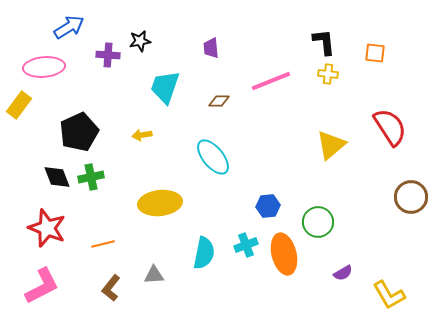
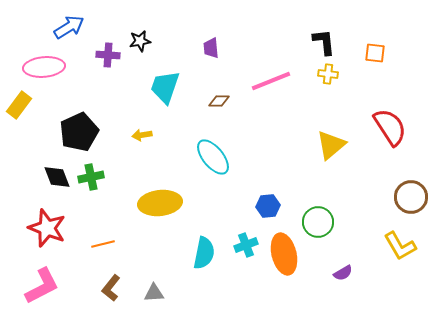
gray triangle: moved 18 px down
yellow L-shape: moved 11 px right, 49 px up
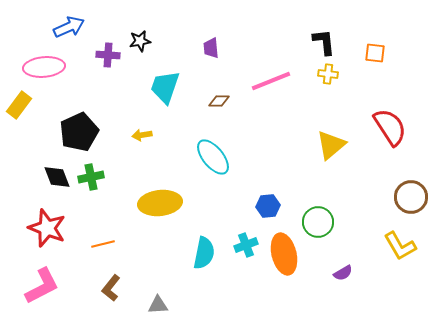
blue arrow: rotated 8 degrees clockwise
gray triangle: moved 4 px right, 12 px down
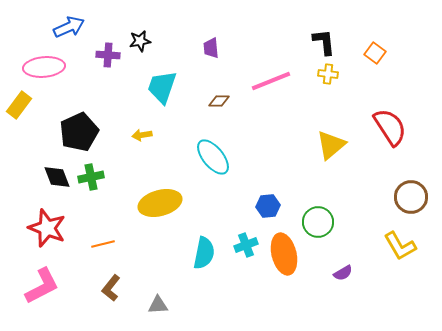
orange square: rotated 30 degrees clockwise
cyan trapezoid: moved 3 px left
yellow ellipse: rotated 9 degrees counterclockwise
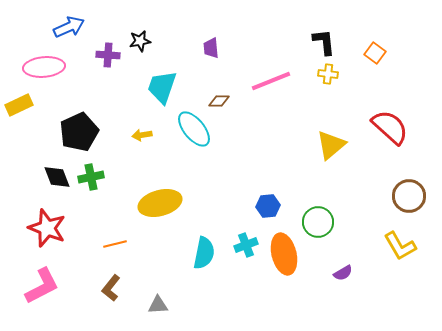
yellow rectangle: rotated 28 degrees clockwise
red semicircle: rotated 15 degrees counterclockwise
cyan ellipse: moved 19 px left, 28 px up
brown circle: moved 2 px left, 1 px up
orange line: moved 12 px right
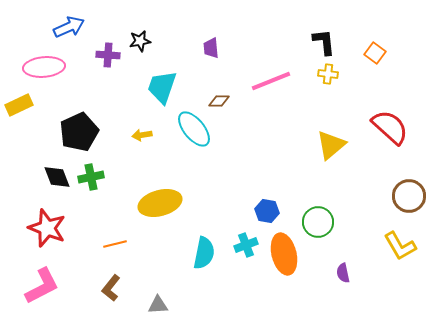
blue hexagon: moved 1 px left, 5 px down; rotated 15 degrees clockwise
purple semicircle: rotated 108 degrees clockwise
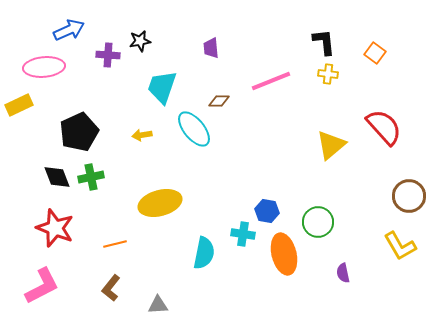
blue arrow: moved 3 px down
red semicircle: moved 6 px left; rotated 6 degrees clockwise
red star: moved 8 px right
cyan cross: moved 3 px left, 11 px up; rotated 30 degrees clockwise
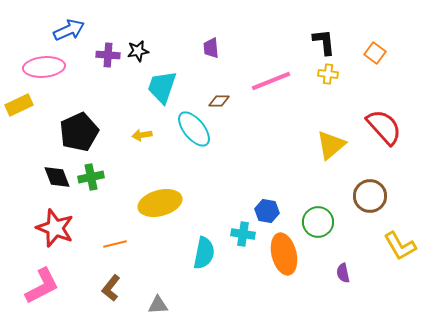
black star: moved 2 px left, 10 px down
brown circle: moved 39 px left
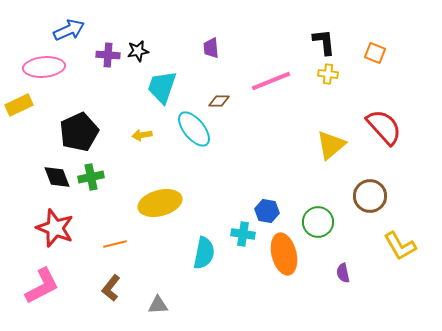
orange square: rotated 15 degrees counterclockwise
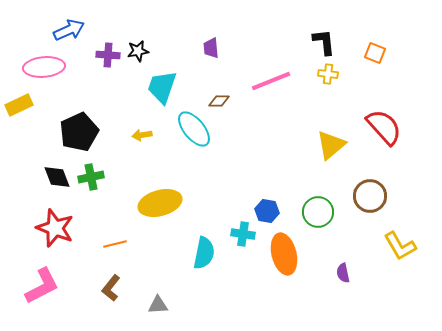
green circle: moved 10 px up
